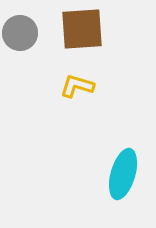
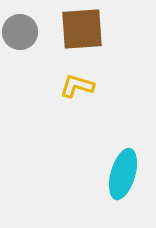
gray circle: moved 1 px up
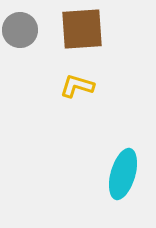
gray circle: moved 2 px up
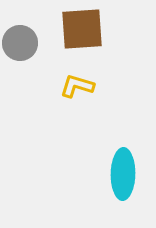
gray circle: moved 13 px down
cyan ellipse: rotated 15 degrees counterclockwise
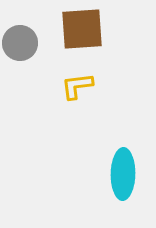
yellow L-shape: rotated 24 degrees counterclockwise
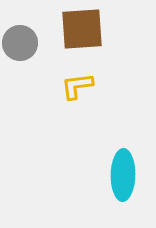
cyan ellipse: moved 1 px down
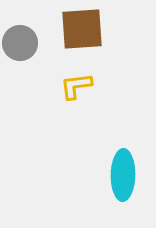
yellow L-shape: moved 1 px left
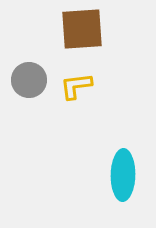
gray circle: moved 9 px right, 37 px down
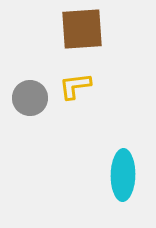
gray circle: moved 1 px right, 18 px down
yellow L-shape: moved 1 px left
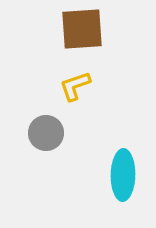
yellow L-shape: rotated 12 degrees counterclockwise
gray circle: moved 16 px right, 35 px down
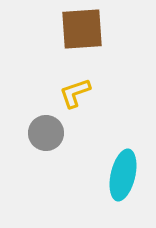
yellow L-shape: moved 7 px down
cyan ellipse: rotated 12 degrees clockwise
